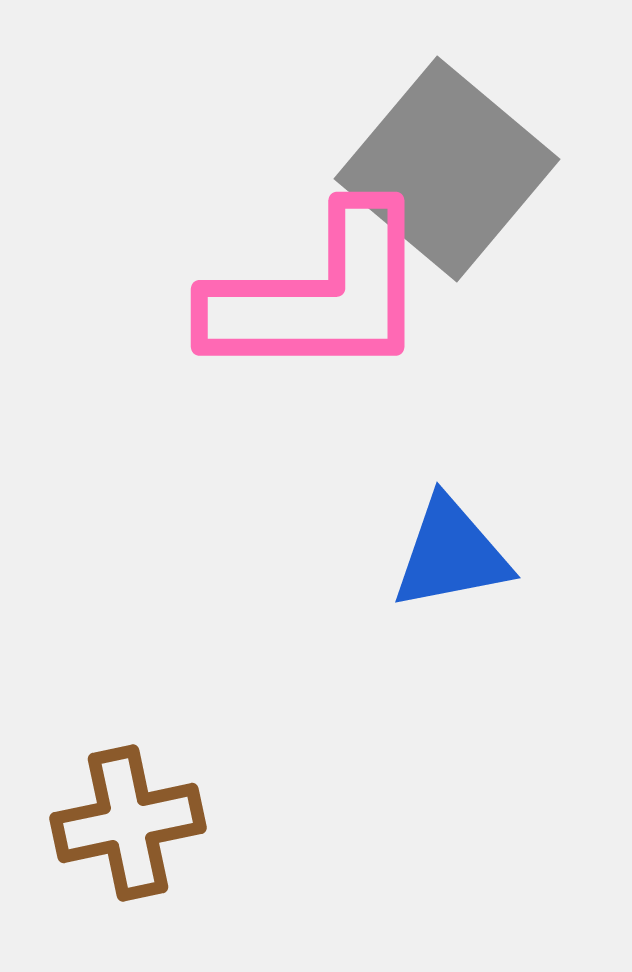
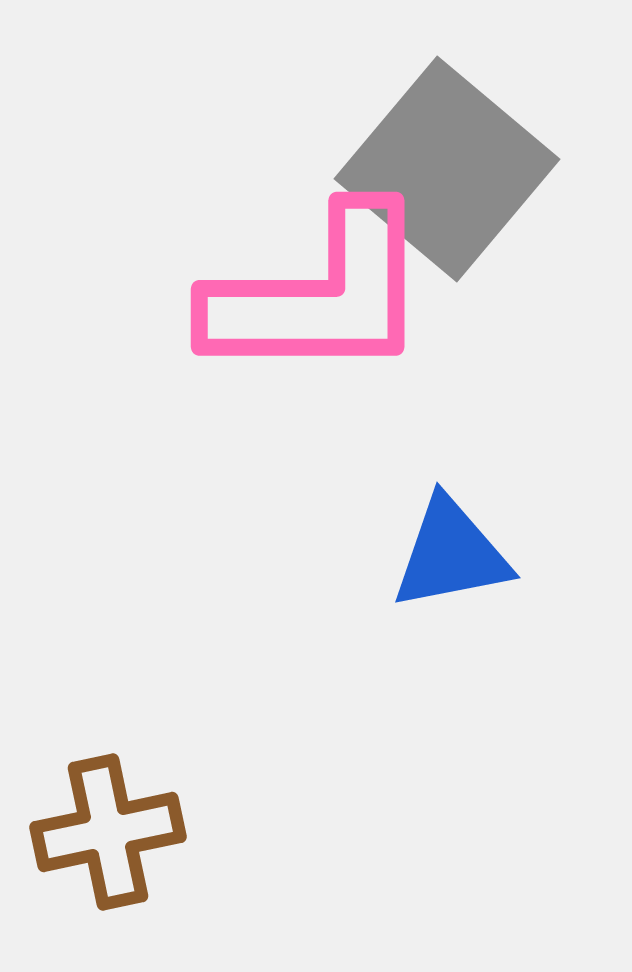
brown cross: moved 20 px left, 9 px down
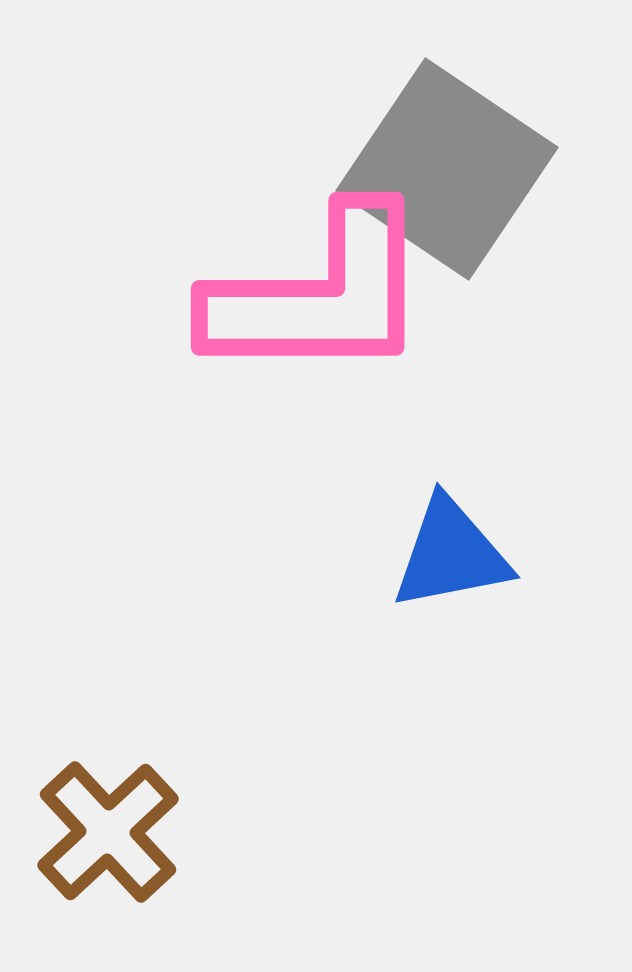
gray square: rotated 6 degrees counterclockwise
brown cross: rotated 31 degrees counterclockwise
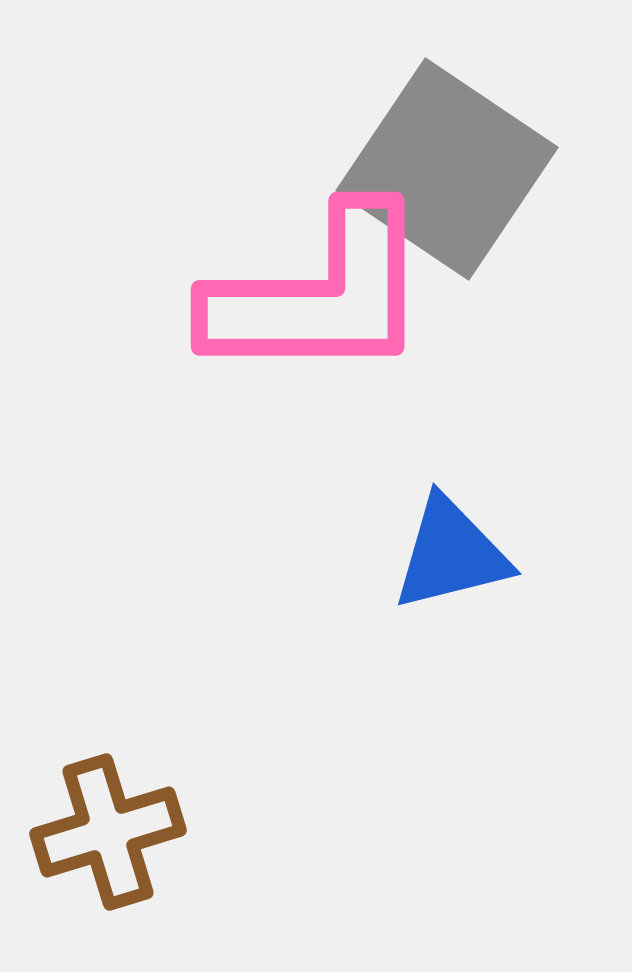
blue triangle: rotated 3 degrees counterclockwise
brown cross: rotated 26 degrees clockwise
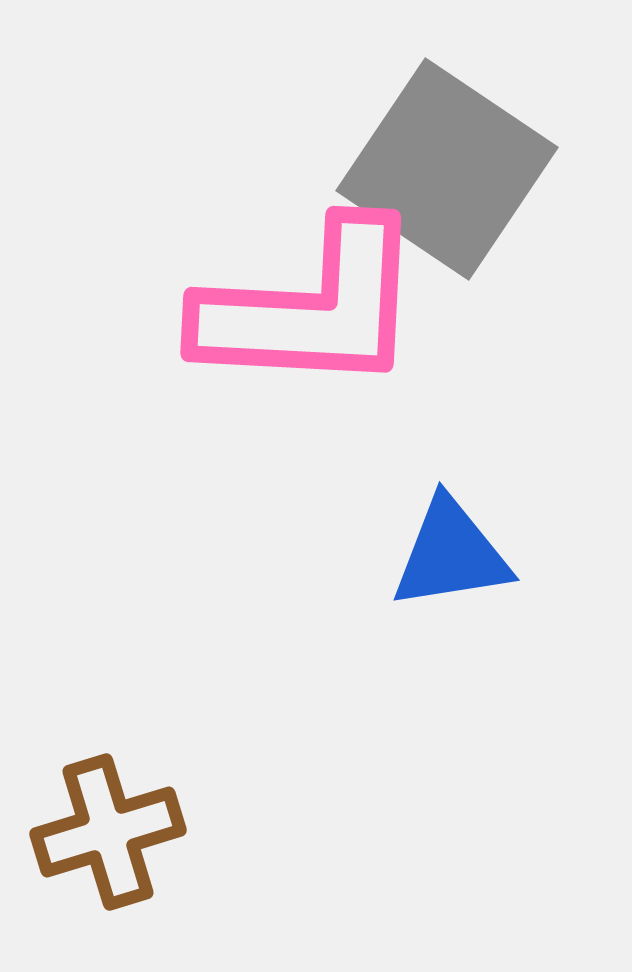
pink L-shape: moved 8 px left, 13 px down; rotated 3 degrees clockwise
blue triangle: rotated 5 degrees clockwise
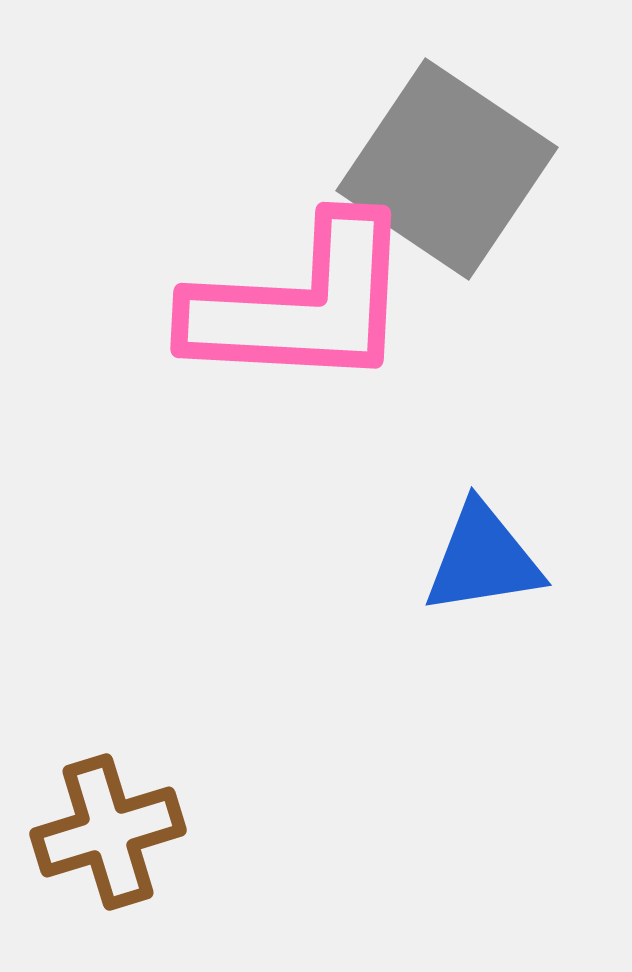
pink L-shape: moved 10 px left, 4 px up
blue triangle: moved 32 px right, 5 px down
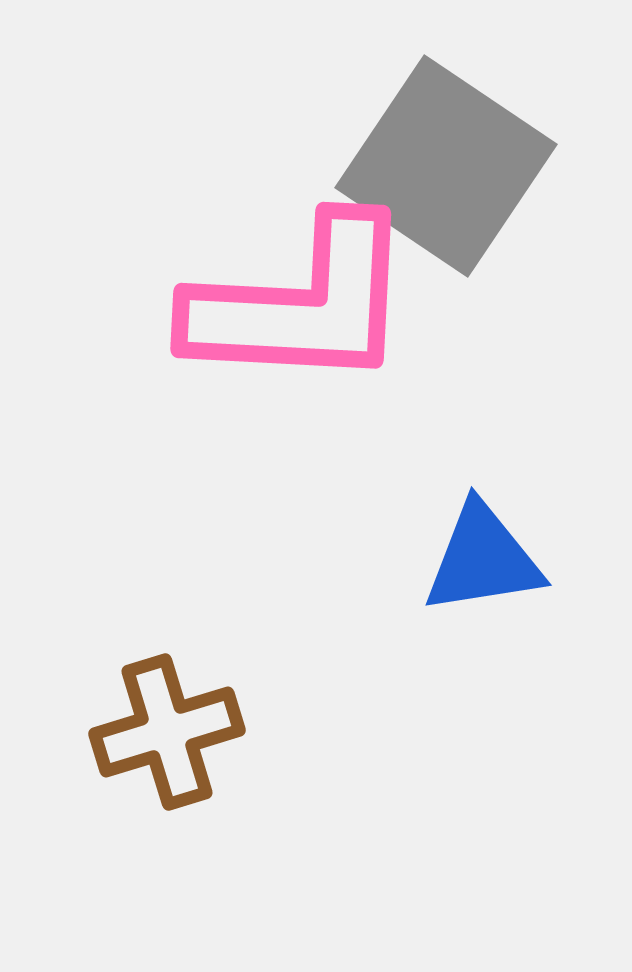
gray square: moved 1 px left, 3 px up
brown cross: moved 59 px right, 100 px up
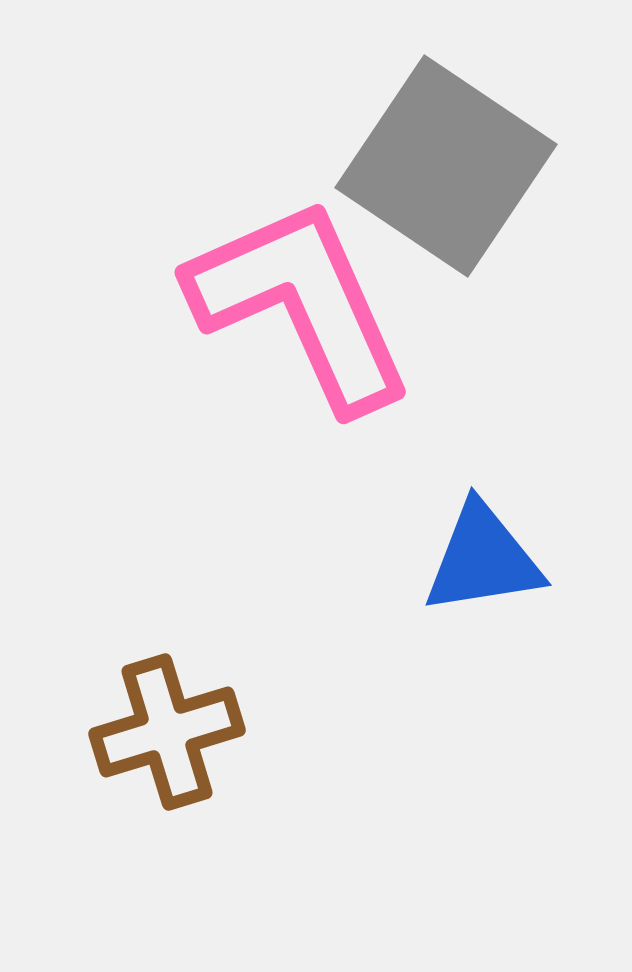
pink L-shape: rotated 117 degrees counterclockwise
